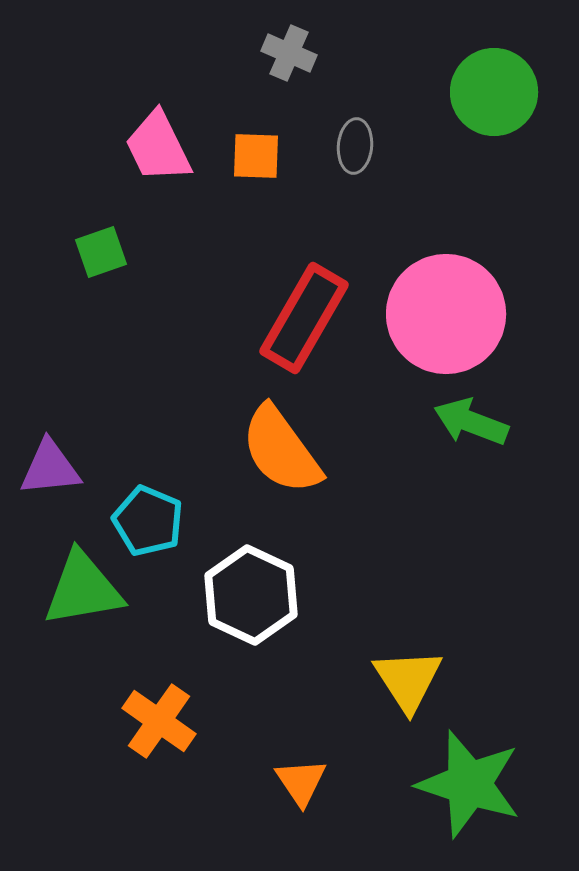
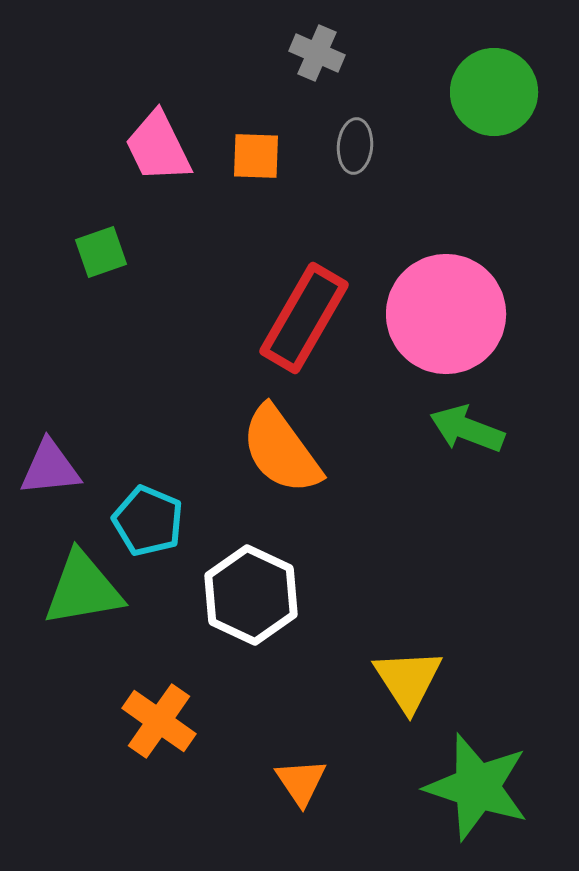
gray cross: moved 28 px right
green arrow: moved 4 px left, 7 px down
green star: moved 8 px right, 3 px down
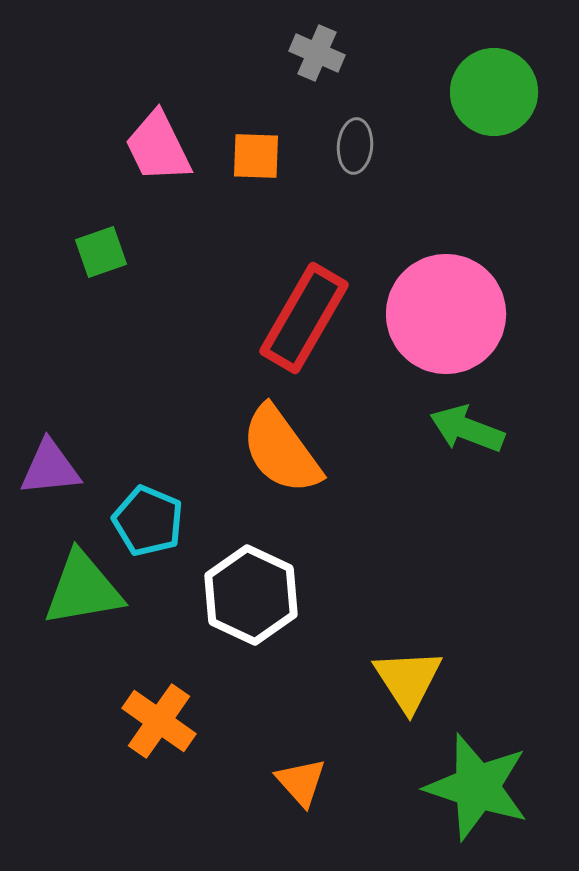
orange triangle: rotated 8 degrees counterclockwise
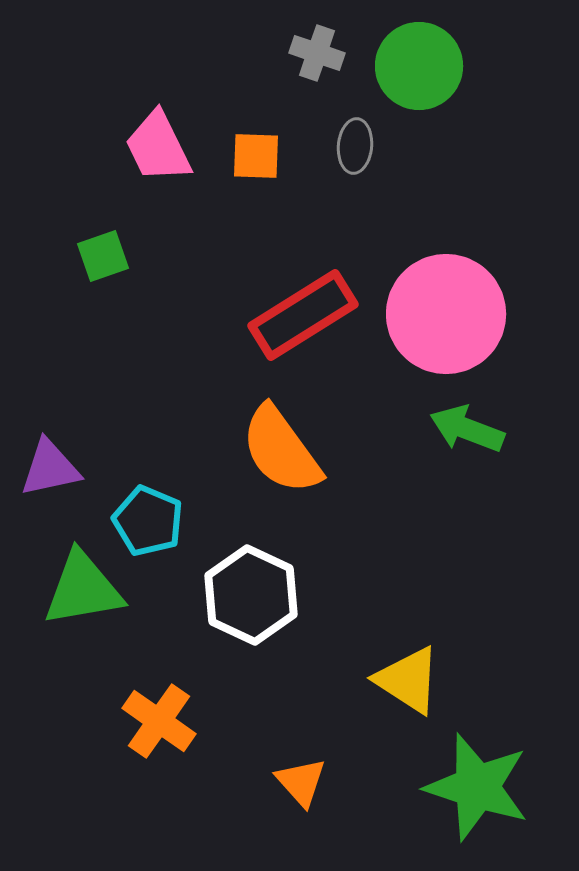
gray cross: rotated 4 degrees counterclockwise
green circle: moved 75 px left, 26 px up
green square: moved 2 px right, 4 px down
red rectangle: moved 1 px left, 3 px up; rotated 28 degrees clockwise
purple triangle: rotated 6 degrees counterclockwise
yellow triangle: rotated 24 degrees counterclockwise
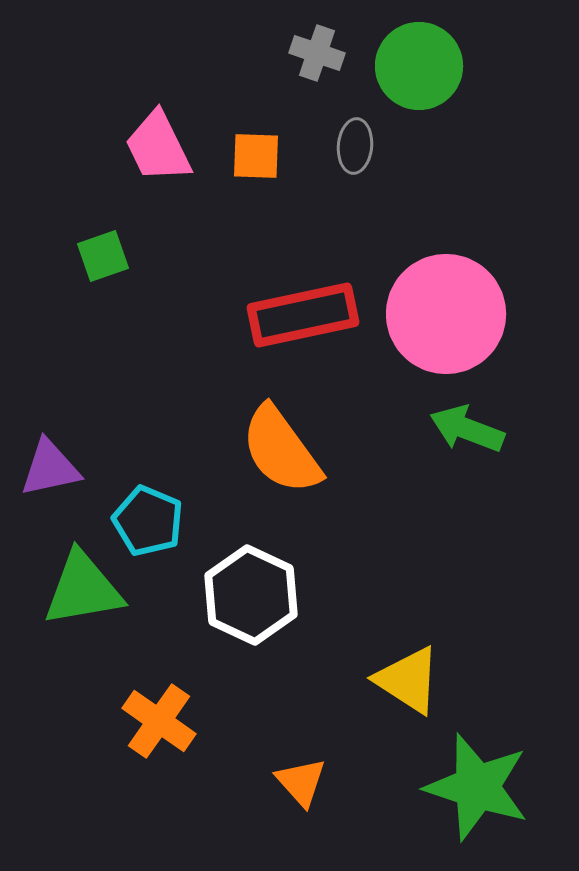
red rectangle: rotated 20 degrees clockwise
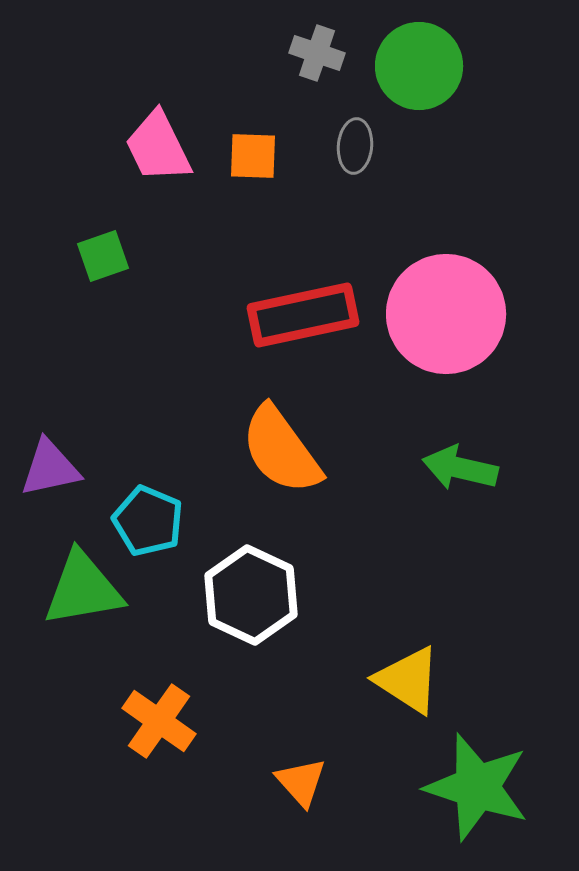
orange square: moved 3 px left
green arrow: moved 7 px left, 39 px down; rotated 8 degrees counterclockwise
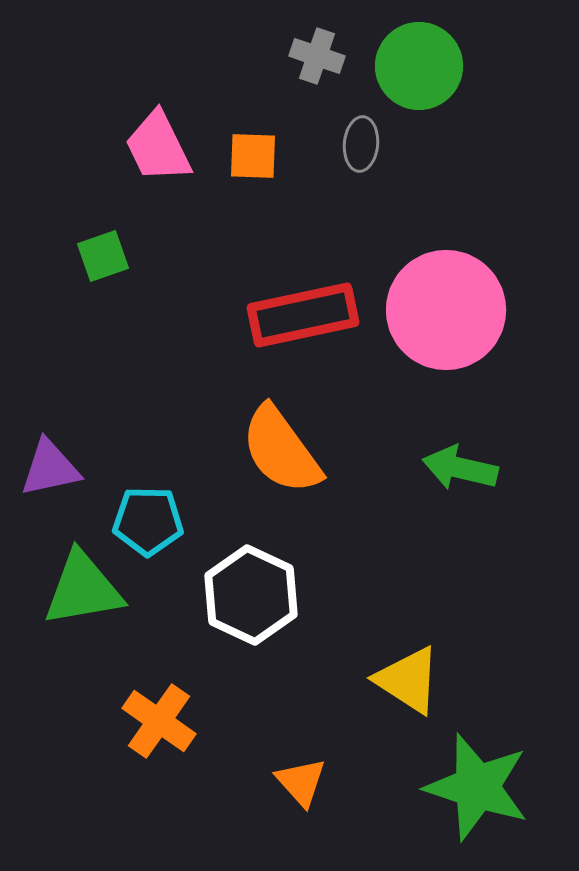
gray cross: moved 3 px down
gray ellipse: moved 6 px right, 2 px up
pink circle: moved 4 px up
cyan pentagon: rotated 22 degrees counterclockwise
